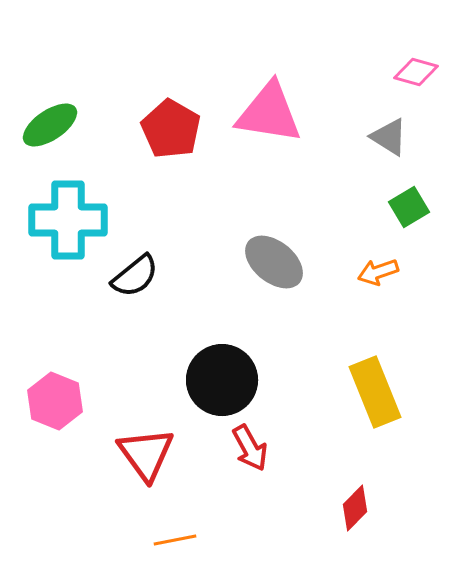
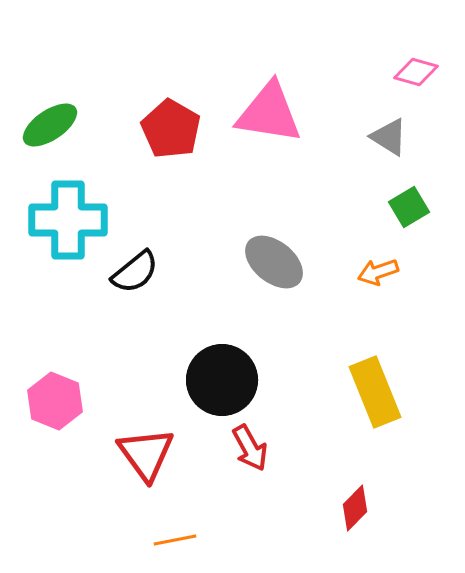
black semicircle: moved 4 px up
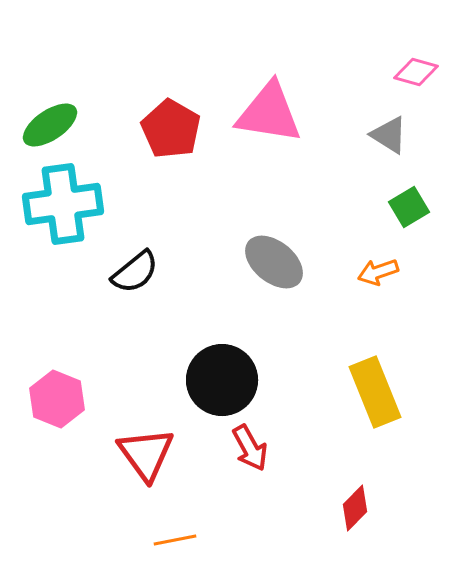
gray triangle: moved 2 px up
cyan cross: moved 5 px left, 16 px up; rotated 8 degrees counterclockwise
pink hexagon: moved 2 px right, 2 px up
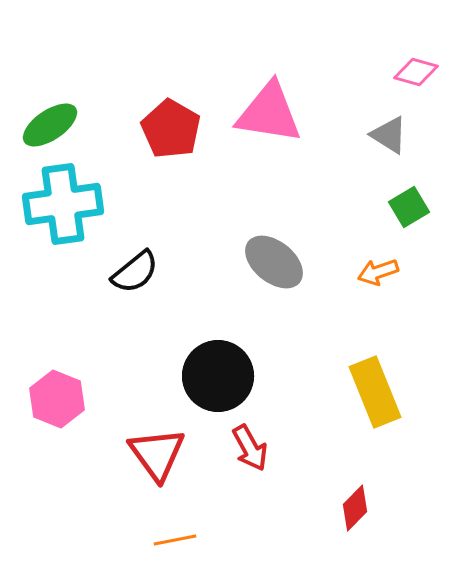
black circle: moved 4 px left, 4 px up
red triangle: moved 11 px right
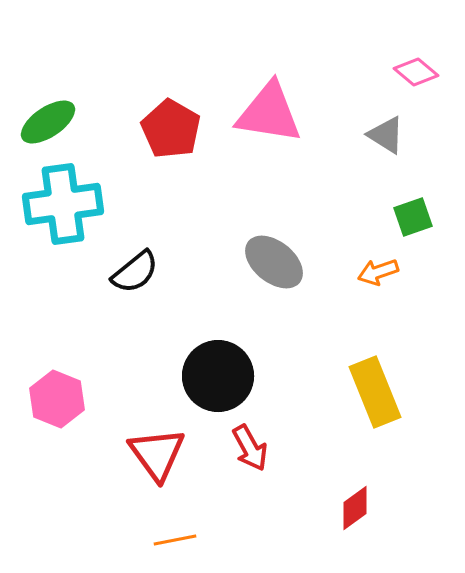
pink diamond: rotated 24 degrees clockwise
green ellipse: moved 2 px left, 3 px up
gray triangle: moved 3 px left
green square: moved 4 px right, 10 px down; rotated 12 degrees clockwise
red diamond: rotated 9 degrees clockwise
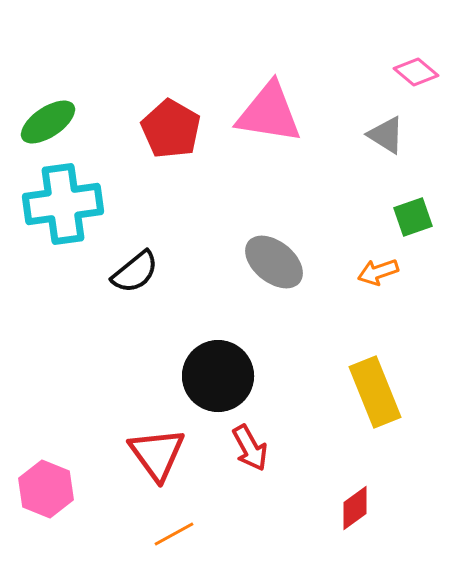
pink hexagon: moved 11 px left, 90 px down
orange line: moved 1 px left, 6 px up; rotated 18 degrees counterclockwise
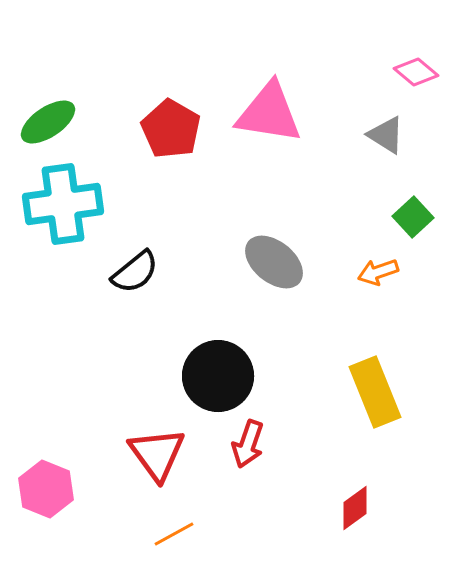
green square: rotated 24 degrees counterclockwise
red arrow: moved 2 px left, 4 px up; rotated 48 degrees clockwise
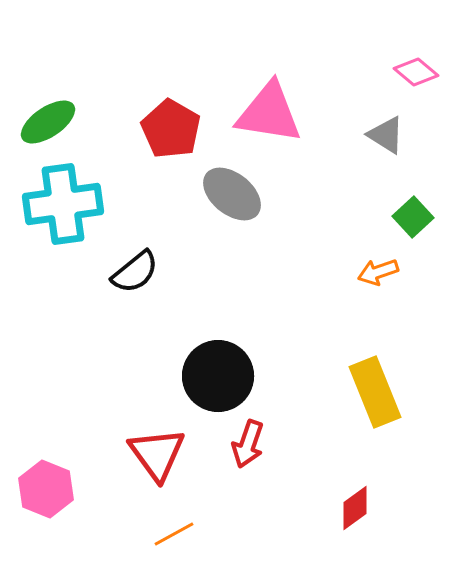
gray ellipse: moved 42 px left, 68 px up
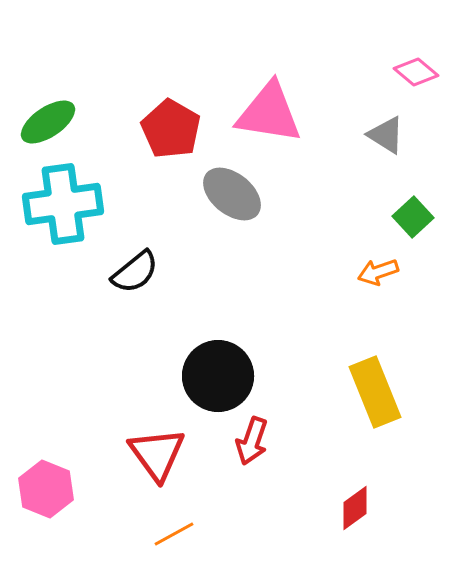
red arrow: moved 4 px right, 3 px up
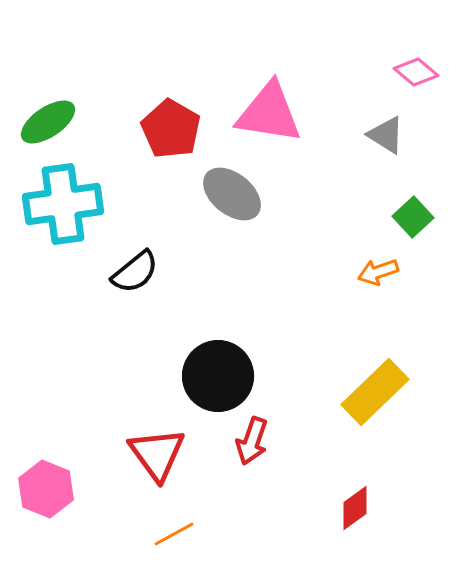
yellow rectangle: rotated 68 degrees clockwise
